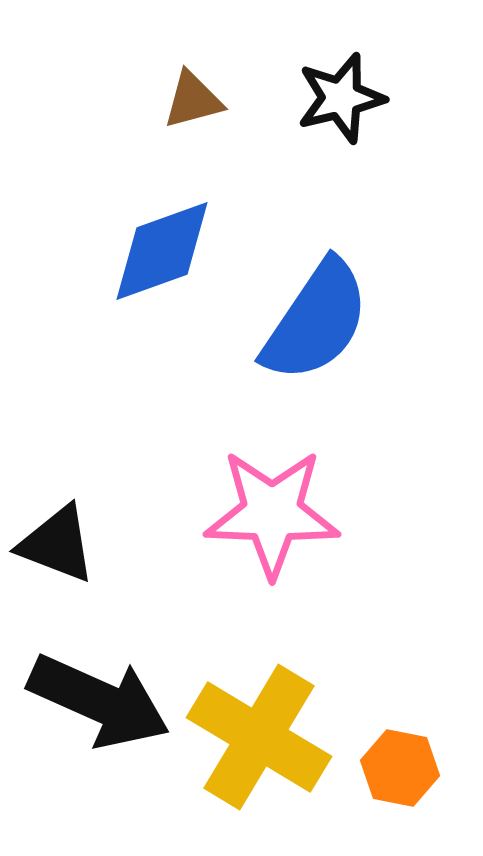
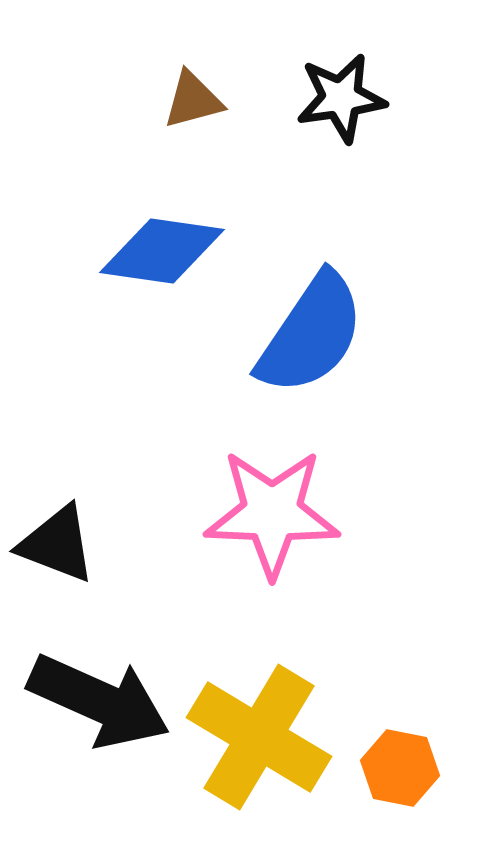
black star: rotated 6 degrees clockwise
blue diamond: rotated 28 degrees clockwise
blue semicircle: moved 5 px left, 13 px down
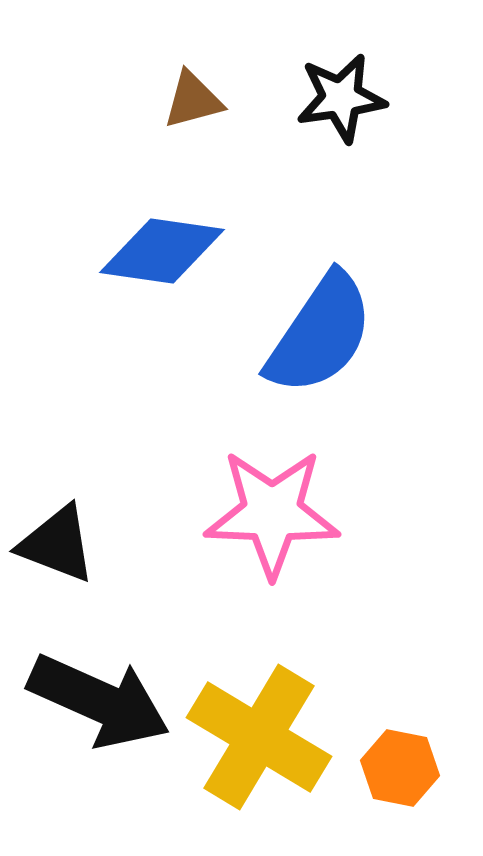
blue semicircle: moved 9 px right
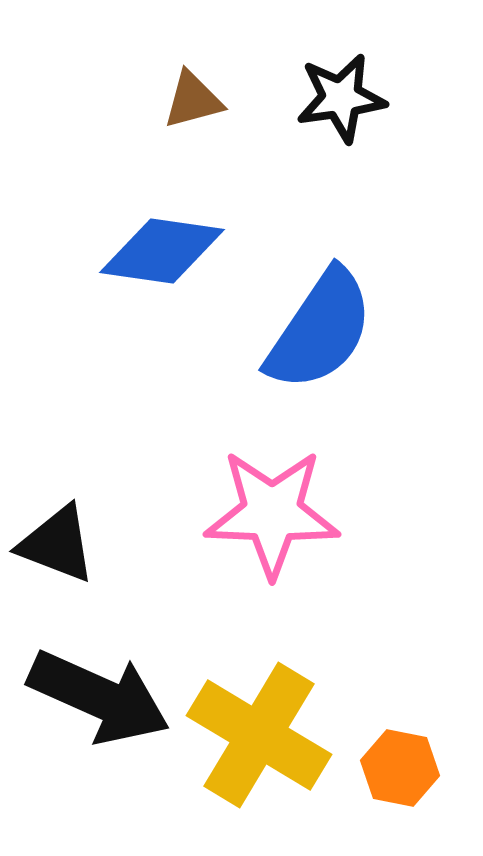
blue semicircle: moved 4 px up
black arrow: moved 4 px up
yellow cross: moved 2 px up
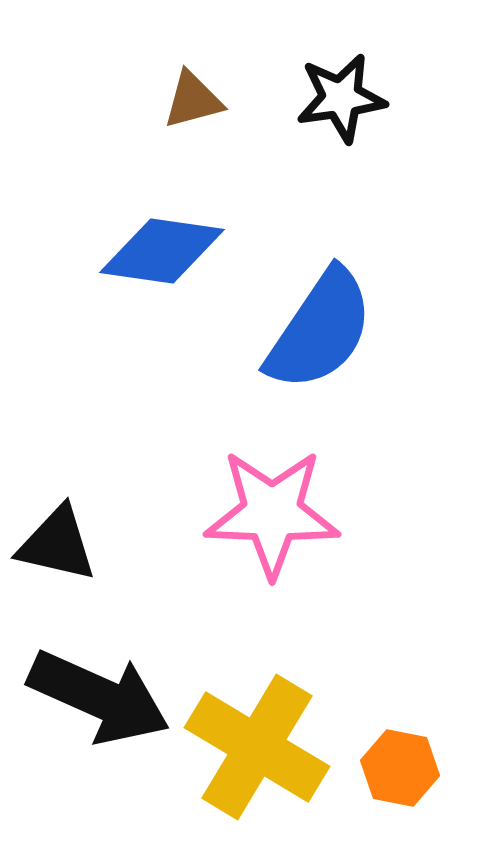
black triangle: rotated 8 degrees counterclockwise
yellow cross: moved 2 px left, 12 px down
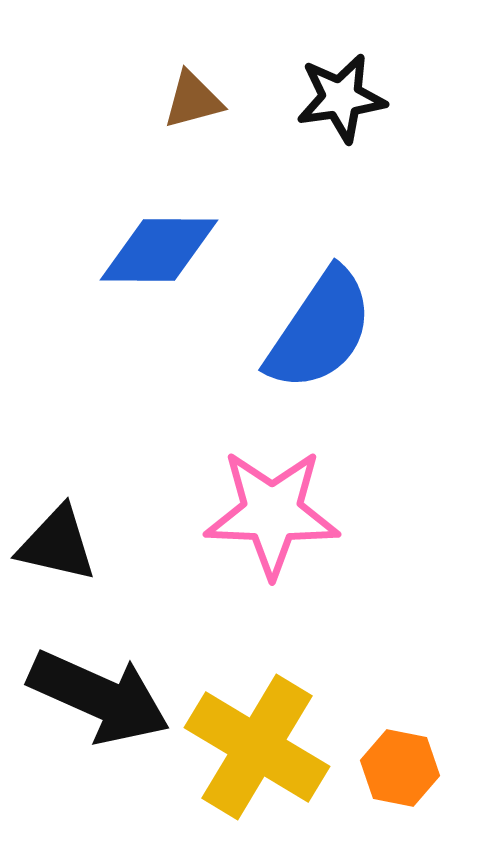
blue diamond: moved 3 px left, 1 px up; rotated 8 degrees counterclockwise
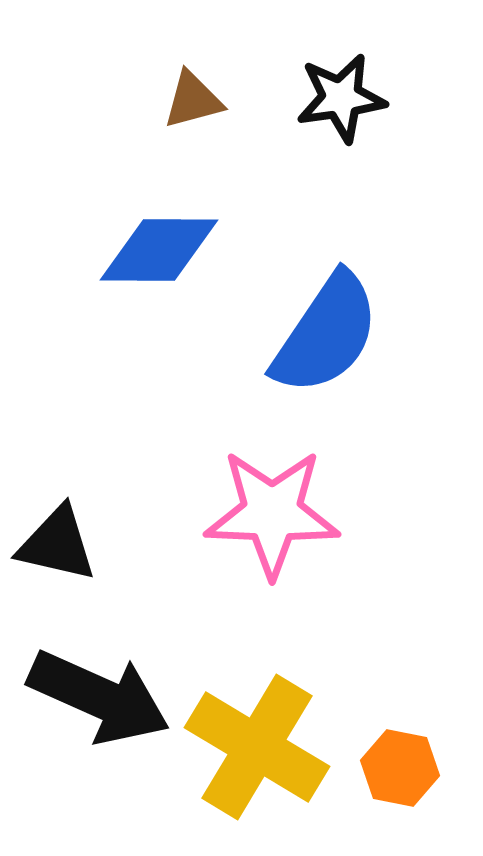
blue semicircle: moved 6 px right, 4 px down
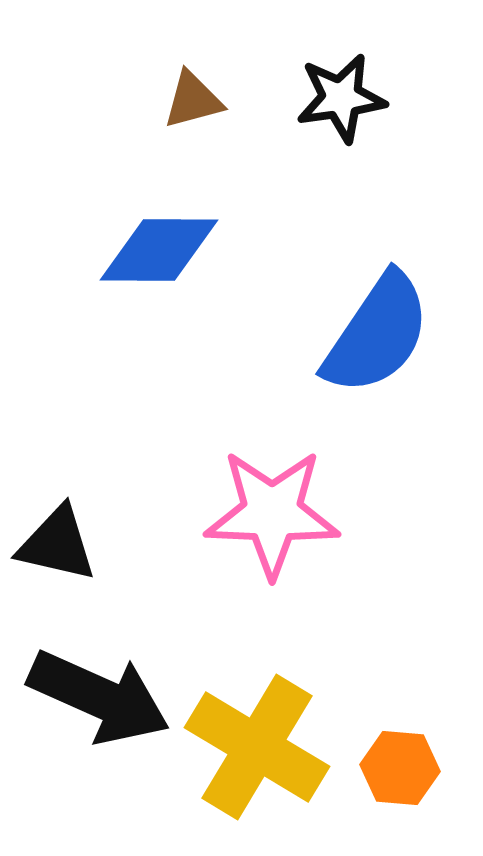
blue semicircle: moved 51 px right
orange hexagon: rotated 6 degrees counterclockwise
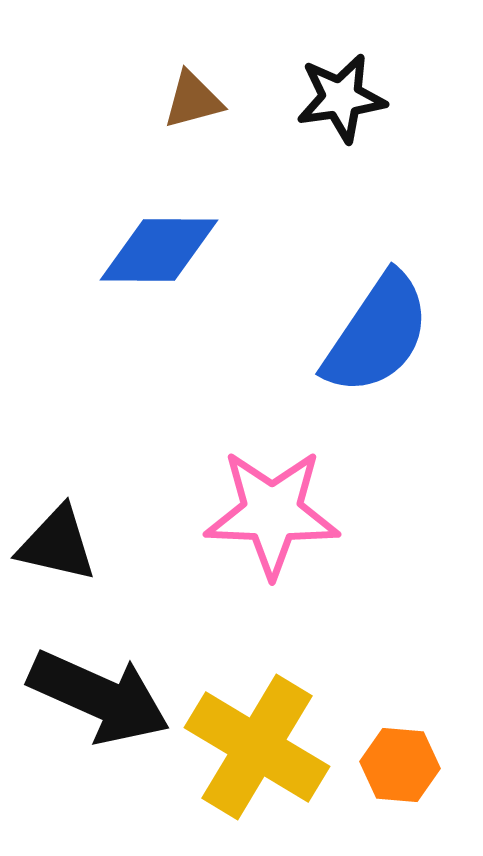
orange hexagon: moved 3 px up
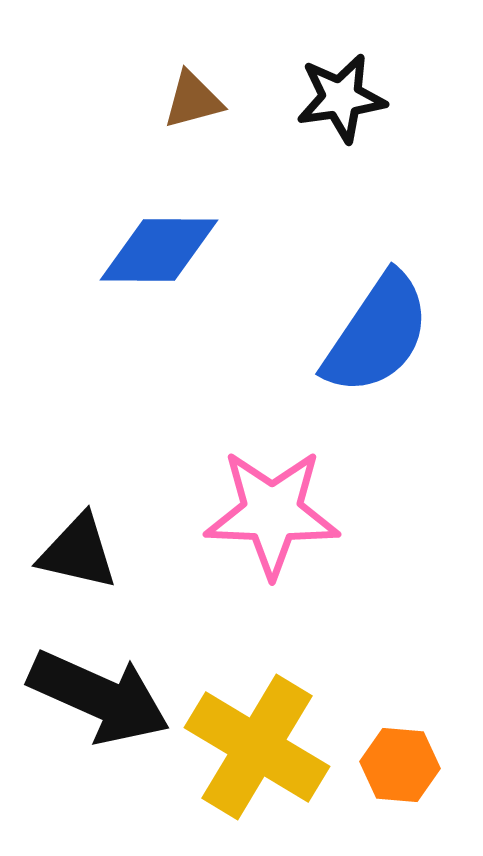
black triangle: moved 21 px right, 8 px down
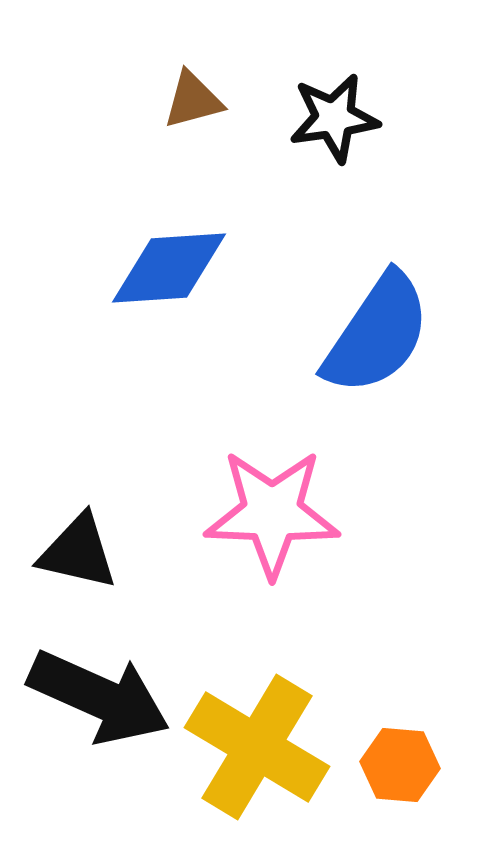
black star: moved 7 px left, 20 px down
blue diamond: moved 10 px right, 18 px down; rotated 4 degrees counterclockwise
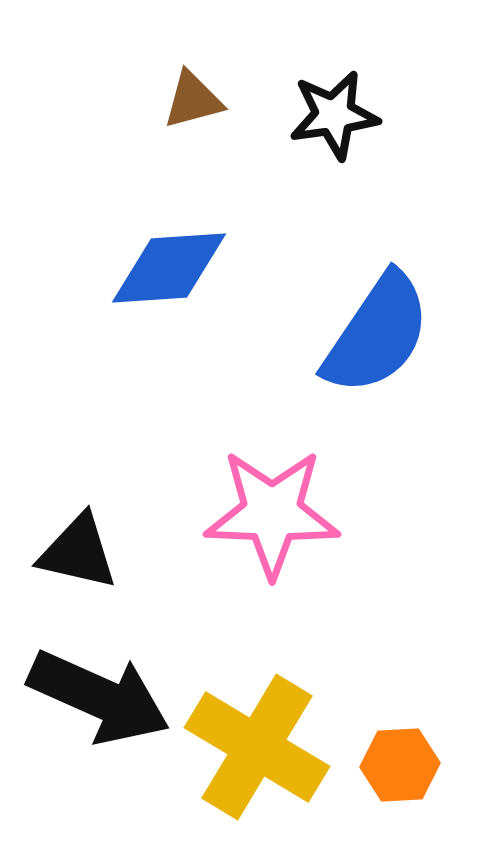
black star: moved 3 px up
orange hexagon: rotated 8 degrees counterclockwise
